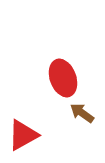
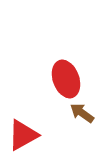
red ellipse: moved 3 px right, 1 px down
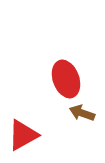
brown arrow: rotated 15 degrees counterclockwise
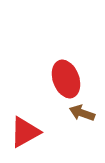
red triangle: moved 2 px right, 3 px up
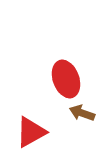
red triangle: moved 6 px right
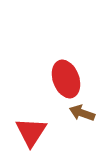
red triangle: rotated 28 degrees counterclockwise
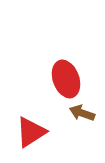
red triangle: rotated 24 degrees clockwise
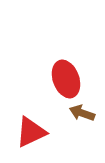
red triangle: rotated 8 degrees clockwise
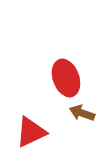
red ellipse: moved 1 px up
